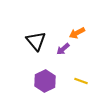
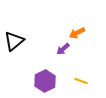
black triangle: moved 22 px left; rotated 30 degrees clockwise
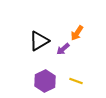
orange arrow: rotated 28 degrees counterclockwise
black triangle: moved 25 px right; rotated 10 degrees clockwise
yellow line: moved 5 px left
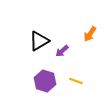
orange arrow: moved 13 px right, 1 px down
purple arrow: moved 1 px left, 2 px down
purple hexagon: rotated 15 degrees counterclockwise
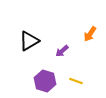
black triangle: moved 10 px left
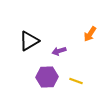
purple arrow: moved 3 px left; rotated 24 degrees clockwise
purple hexagon: moved 2 px right, 4 px up; rotated 20 degrees counterclockwise
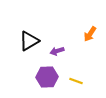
purple arrow: moved 2 px left
